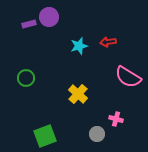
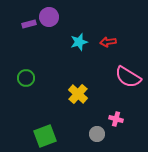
cyan star: moved 4 px up
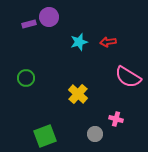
gray circle: moved 2 px left
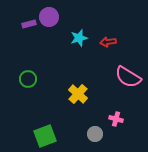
cyan star: moved 4 px up
green circle: moved 2 px right, 1 px down
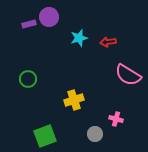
pink semicircle: moved 2 px up
yellow cross: moved 4 px left, 6 px down; rotated 30 degrees clockwise
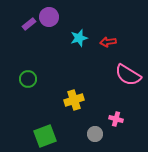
purple rectangle: rotated 24 degrees counterclockwise
